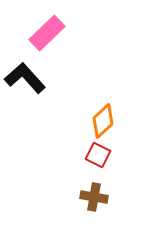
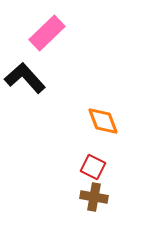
orange diamond: rotated 68 degrees counterclockwise
red square: moved 5 px left, 12 px down
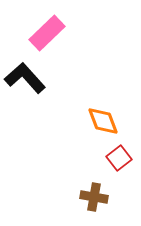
red square: moved 26 px right, 9 px up; rotated 25 degrees clockwise
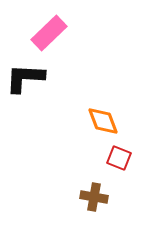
pink rectangle: moved 2 px right
black L-shape: rotated 45 degrees counterclockwise
red square: rotated 30 degrees counterclockwise
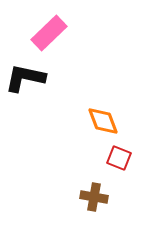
black L-shape: rotated 9 degrees clockwise
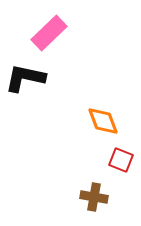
red square: moved 2 px right, 2 px down
